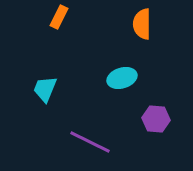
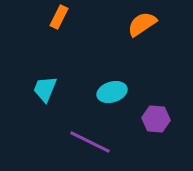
orange semicircle: rotated 56 degrees clockwise
cyan ellipse: moved 10 px left, 14 px down
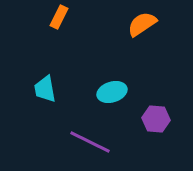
cyan trapezoid: rotated 32 degrees counterclockwise
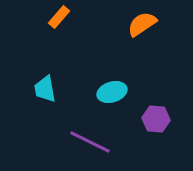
orange rectangle: rotated 15 degrees clockwise
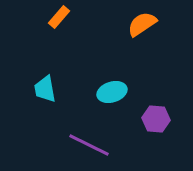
purple line: moved 1 px left, 3 px down
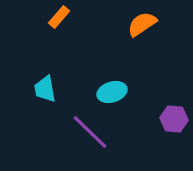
purple hexagon: moved 18 px right
purple line: moved 1 px right, 13 px up; rotated 18 degrees clockwise
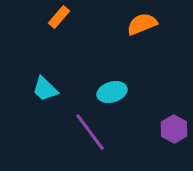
orange semicircle: rotated 12 degrees clockwise
cyan trapezoid: rotated 36 degrees counterclockwise
purple hexagon: moved 10 px down; rotated 24 degrees clockwise
purple line: rotated 9 degrees clockwise
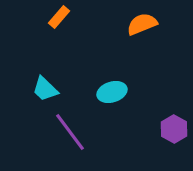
purple line: moved 20 px left
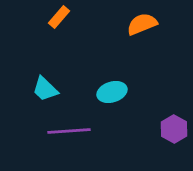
purple line: moved 1 px left, 1 px up; rotated 57 degrees counterclockwise
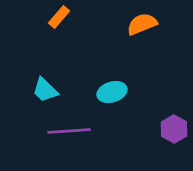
cyan trapezoid: moved 1 px down
